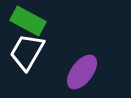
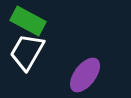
purple ellipse: moved 3 px right, 3 px down
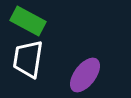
white trapezoid: moved 1 px right, 7 px down; rotated 21 degrees counterclockwise
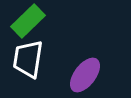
green rectangle: rotated 72 degrees counterclockwise
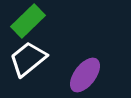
white trapezoid: rotated 42 degrees clockwise
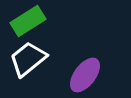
green rectangle: rotated 12 degrees clockwise
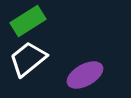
purple ellipse: rotated 24 degrees clockwise
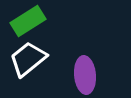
purple ellipse: rotated 66 degrees counterclockwise
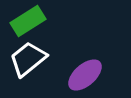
purple ellipse: rotated 54 degrees clockwise
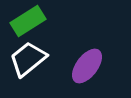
purple ellipse: moved 2 px right, 9 px up; rotated 12 degrees counterclockwise
